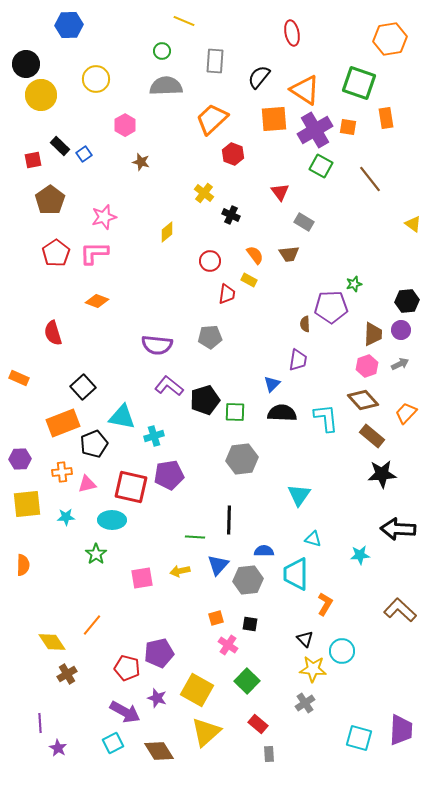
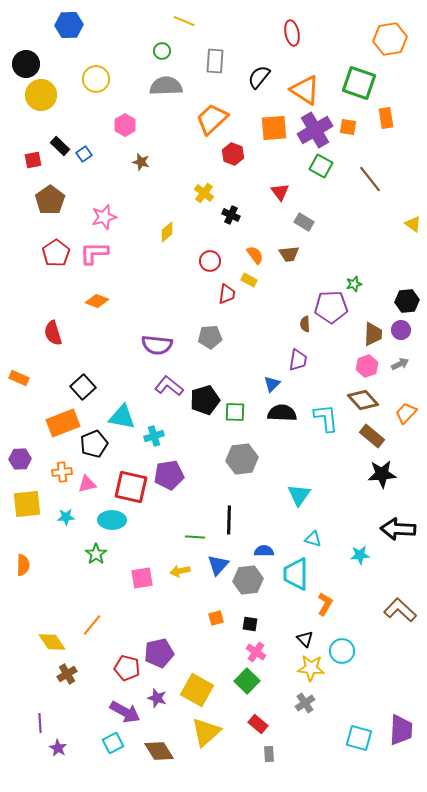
orange square at (274, 119): moved 9 px down
pink cross at (228, 645): moved 28 px right, 7 px down
yellow star at (313, 669): moved 2 px left, 1 px up
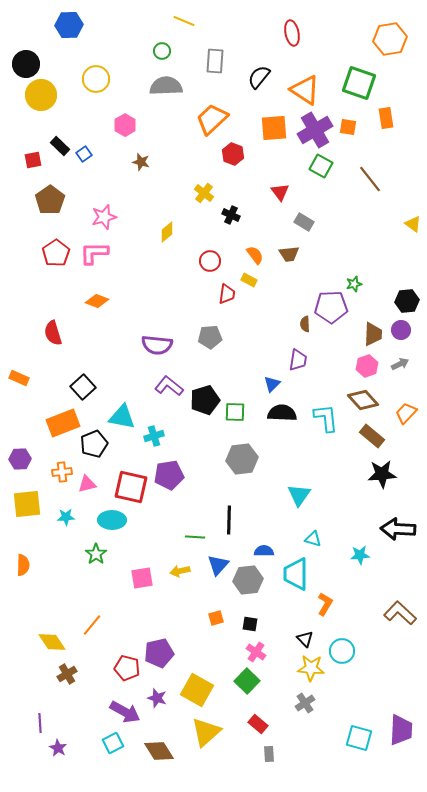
brown L-shape at (400, 610): moved 3 px down
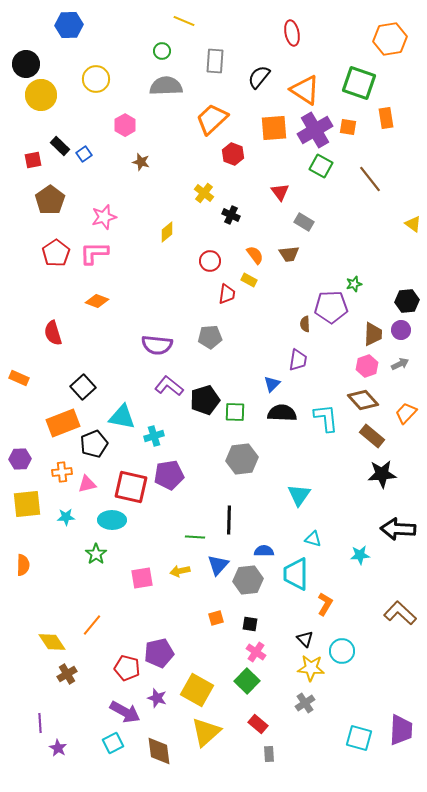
brown diamond at (159, 751): rotated 24 degrees clockwise
